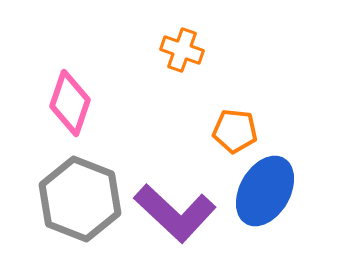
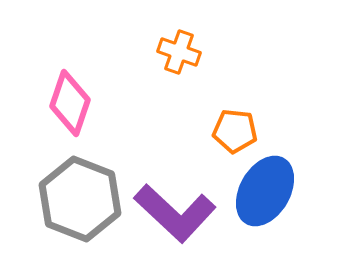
orange cross: moved 3 px left, 2 px down
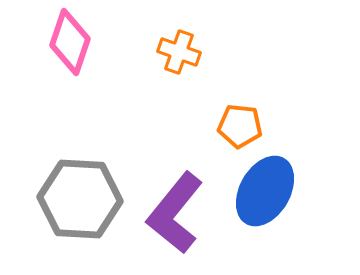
pink diamond: moved 61 px up
orange pentagon: moved 5 px right, 5 px up
gray hexagon: rotated 18 degrees counterclockwise
purple L-shape: rotated 86 degrees clockwise
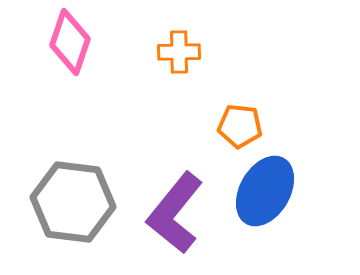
orange cross: rotated 21 degrees counterclockwise
gray hexagon: moved 7 px left, 3 px down; rotated 4 degrees clockwise
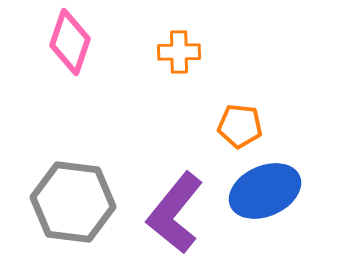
blue ellipse: rotated 36 degrees clockwise
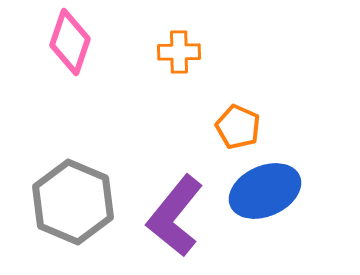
orange pentagon: moved 2 px left, 1 px down; rotated 18 degrees clockwise
gray hexagon: rotated 16 degrees clockwise
purple L-shape: moved 3 px down
